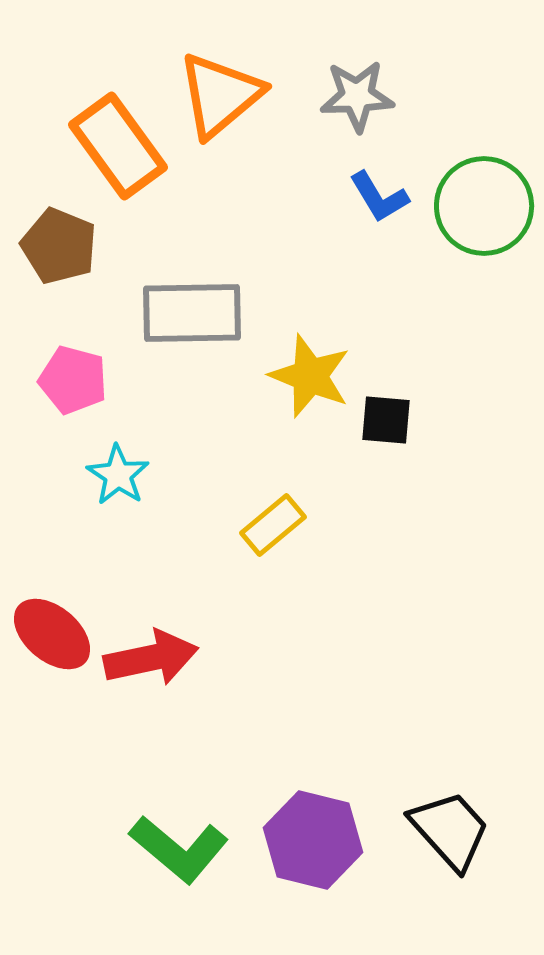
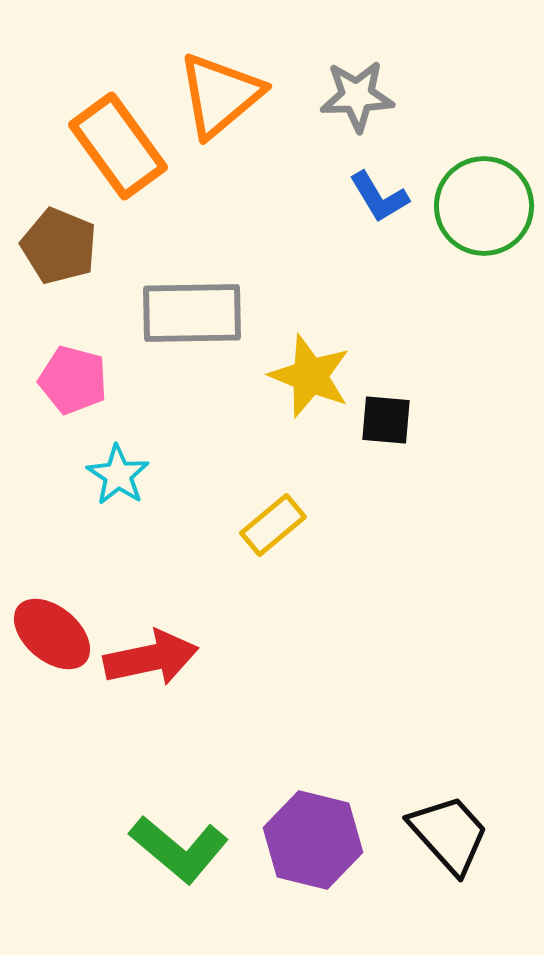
black trapezoid: moved 1 px left, 4 px down
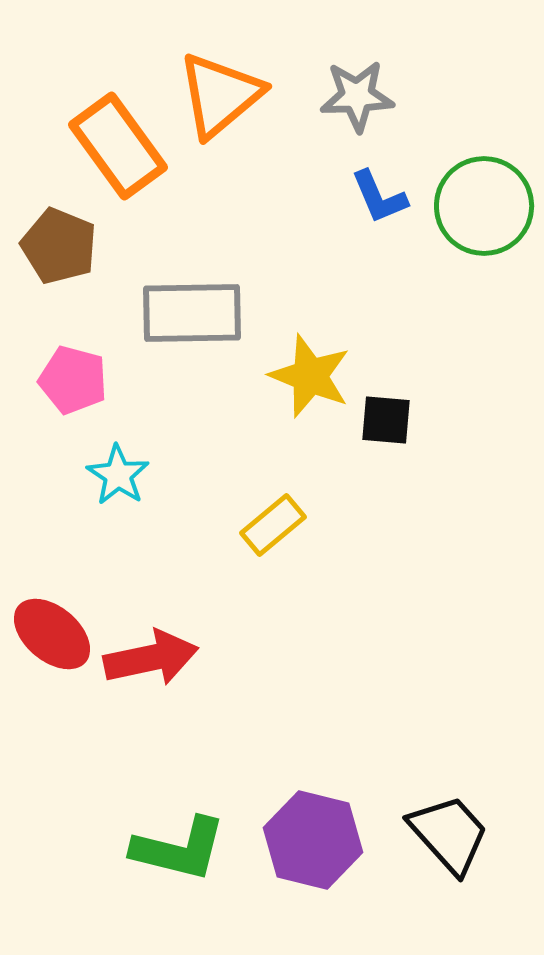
blue L-shape: rotated 8 degrees clockwise
green L-shape: rotated 26 degrees counterclockwise
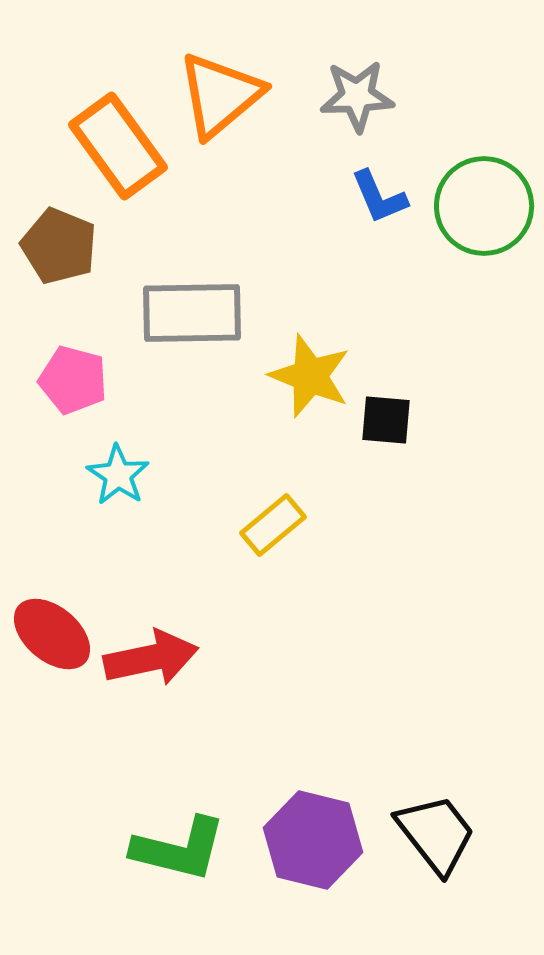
black trapezoid: moved 13 px left; rotated 4 degrees clockwise
